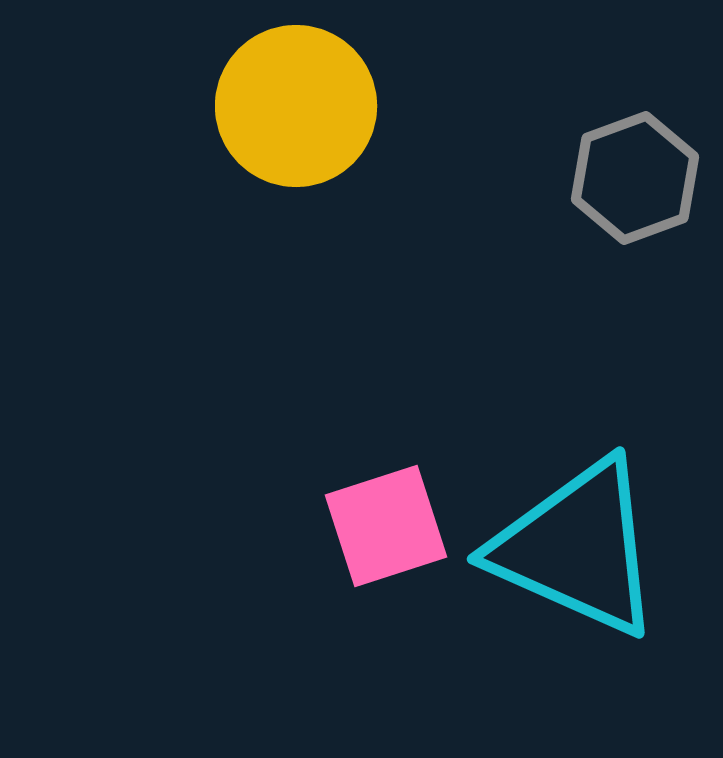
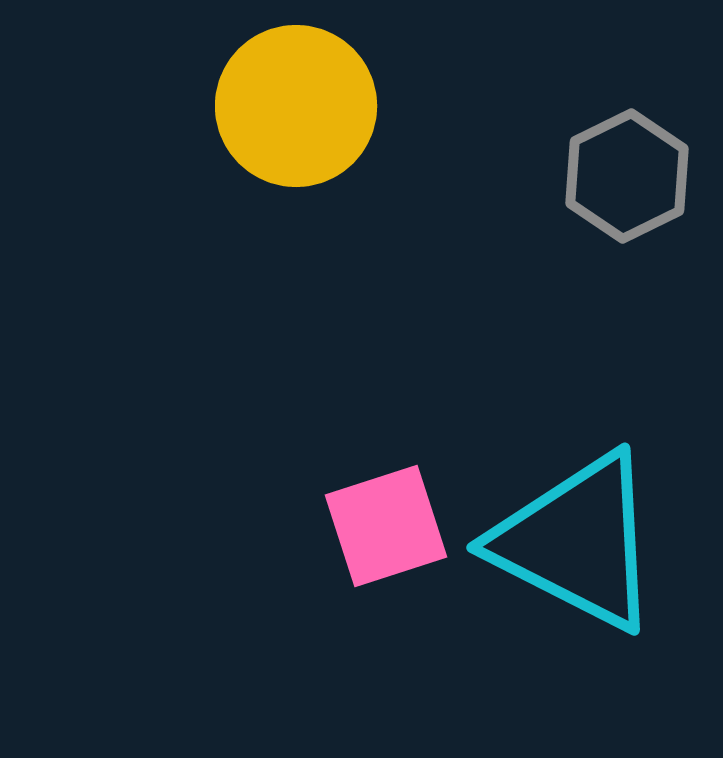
gray hexagon: moved 8 px left, 2 px up; rotated 6 degrees counterclockwise
cyan triangle: moved 6 px up; rotated 3 degrees clockwise
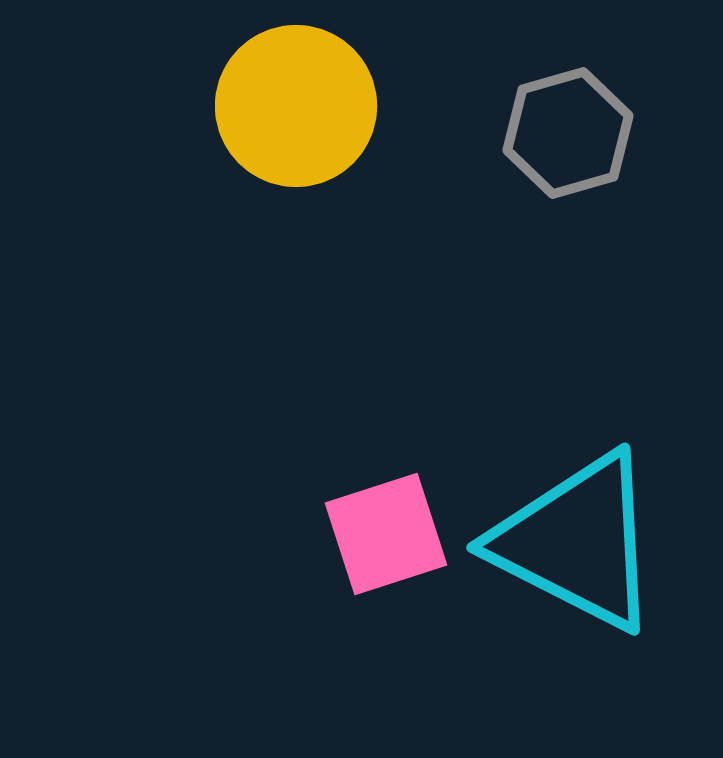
gray hexagon: moved 59 px left, 43 px up; rotated 10 degrees clockwise
pink square: moved 8 px down
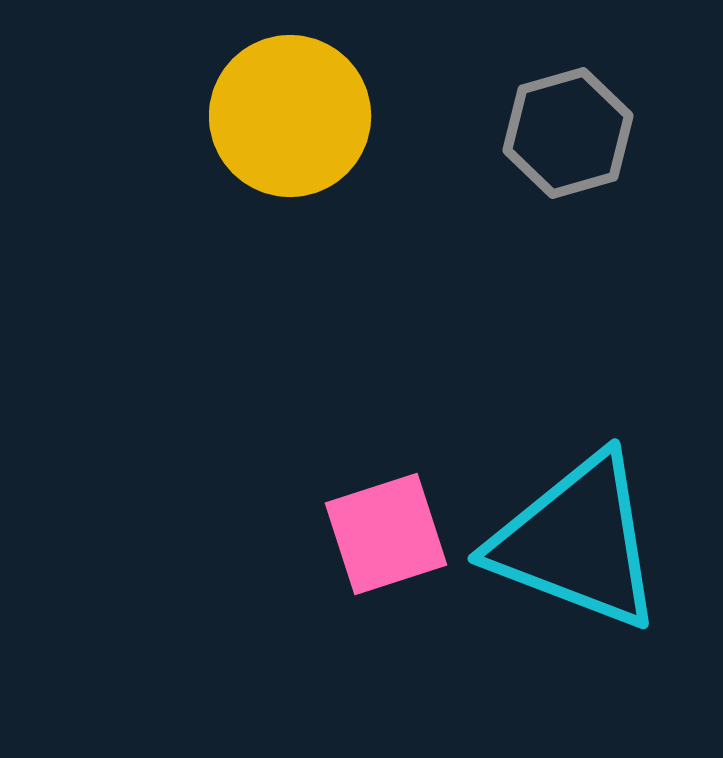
yellow circle: moved 6 px left, 10 px down
cyan triangle: rotated 6 degrees counterclockwise
